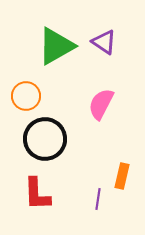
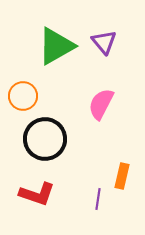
purple triangle: rotated 16 degrees clockwise
orange circle: moved 3 px left
red L-shape: rotated 69 degrees counterclockwise
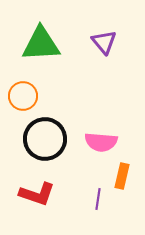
green triangle: moved 15 px left, 2 px up; rotated 27 degrees clockwise
pink semicircle: moved 38 px down; rotated 112 degrees counterclockwise
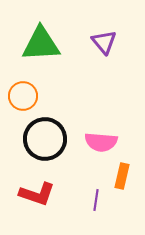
purple line: moved 2 px left, 1 px down
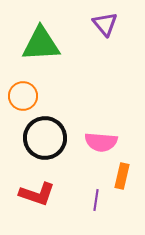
purple triangle: moved 1 px right, 18 px up
black circle: moved 1 px up
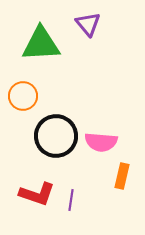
purple triangle: moved 17 px left
black circle: moved 11 px right, 2 px up
purple line: moved 25 px left
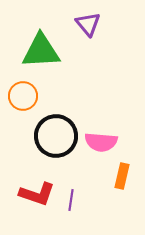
green triangle: moved 7 px down
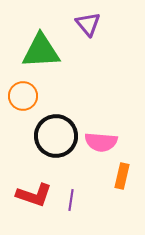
red L-shape: moved 3 px left, 1 px down
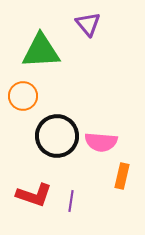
black circle: moved 1 px right
purple line: moved 1 px down
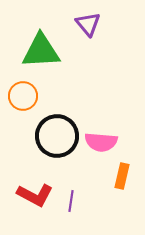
red L-shape: moved 1 px right; rotated 9 degrees clockwise
